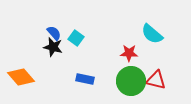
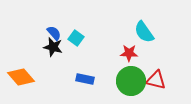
cyan semicircle: moved 8 px left, 2 px up; rotated 15 degrees clockwise
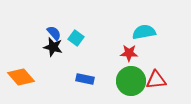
cyan semicircle: rotated 115 degrees clockwise
red triangle: rotated 20 degrees counterclockwise
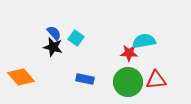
cyan semicircle: moved 9 px down
green circle: moved 3 px left, 1 px down
